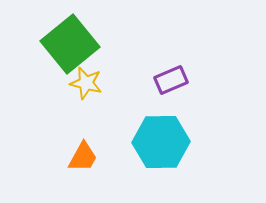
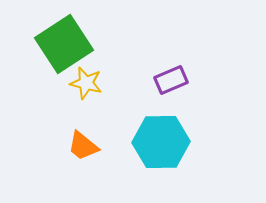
green square: moved 6 px left; rotated 6 degrees clockwise
orange trapezoid: moved 11 px up; rotated 100 degrees clockwise
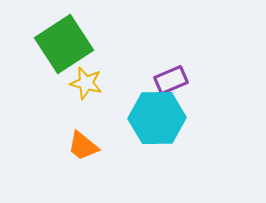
cyan hexagon: moved 4 px left, 24 px up
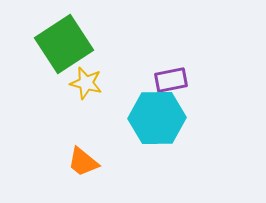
purple rectangle: rotated 12 degrees clockwise
orange trapezoid: moved 16 px down
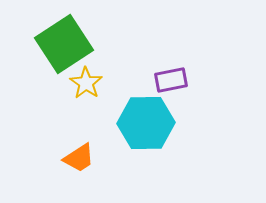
yellow star: rotated 20 degrees clockwise
cyan hexagon: moved 11 px left, 5 px down
orange trapezoid: moved 4 px left, 4 px up; rotated 72 degrees counterclockwise
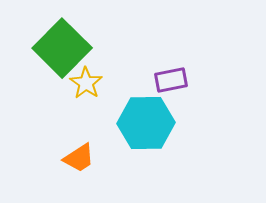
green square: moved 2 px left, 4 px down; rotated 12 degrees counterclockwise
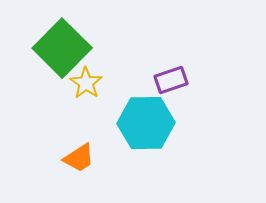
purple rectangle: rotated 8 degrees counterclockwise
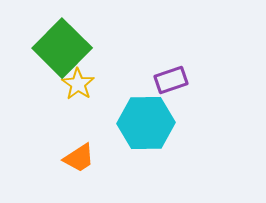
yellow star: moved 8 px left, 1 px down
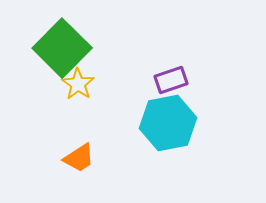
cyan hexagon: moved 22 px right; rotated 10 degrees counterclockwise
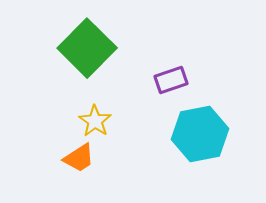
green square: moved 25 px right
yellow star: moved 17 px right, 37 px down
cyan hexagon: moved 32 px right, 11 px down
